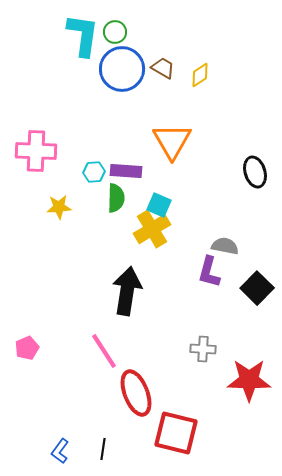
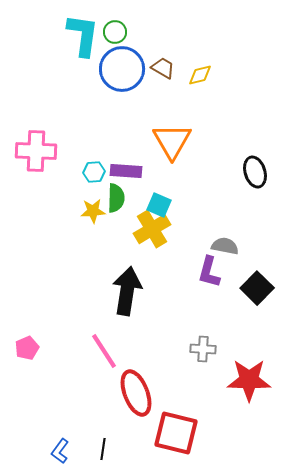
yellow diamond: rotated 20 degrees clockwise
yellow star: moved 34 px right, 4 px down
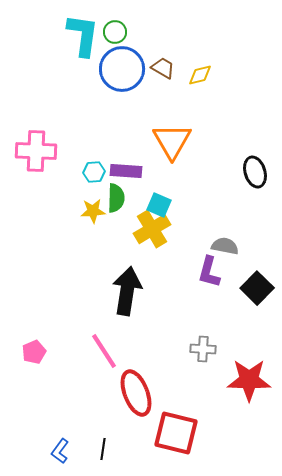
pink pentagon: moved 7 px right, 4 px down
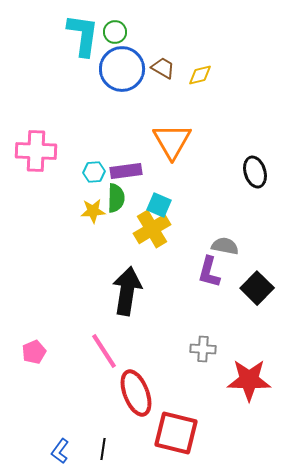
purple rectangle: rotated 12 degrees counterclockwise
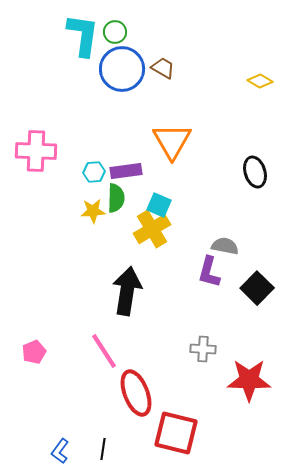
yellow diamond: moved 60 px right, 6 px down; rotated 45 degrees clockwise
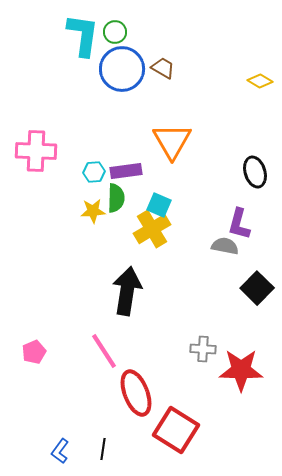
purple L-shape: moved 30 px right, 48 px up
red star: moved 8 px left, 10 px up
red square: moved 3 px up; rotated 18 degrees clockwise
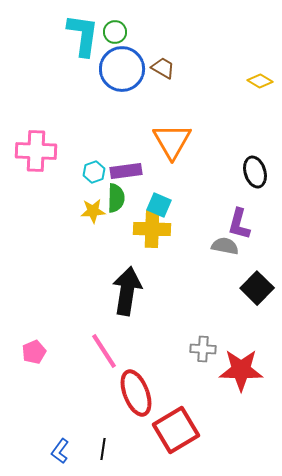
cyan hexagon: rotated 15 degrees counterclockwise
yellow cross: rotated 33 degrees clockwise
red square: rotated 27 degrees clockwise
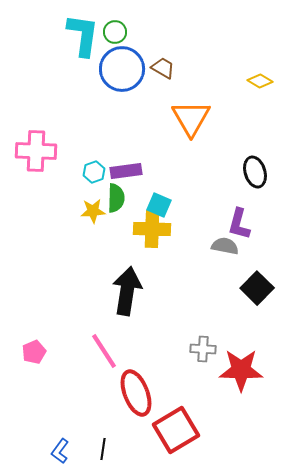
orange triangle: moved 19 px right, 23 px up
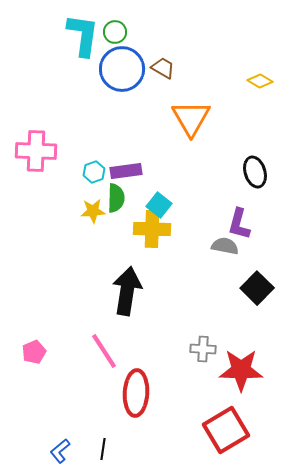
cyan square: rotated 15 degrees clockwise
red ellipse: rotated 24 degrees clockwise
red square: moved 50 px right
blue L-shape: rotated 15 degrees clockwise
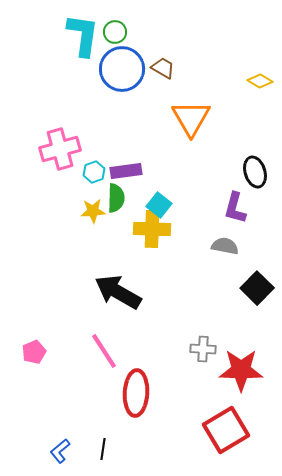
pink cross: moved 24 px right, 2 px up; rotated 18 degrees counterclockwise
purple L-shape: moved 4 px left, 16 px up
black arrow: moved 9 px left, 1 px down; rotated 69 degrees counterclockwise
